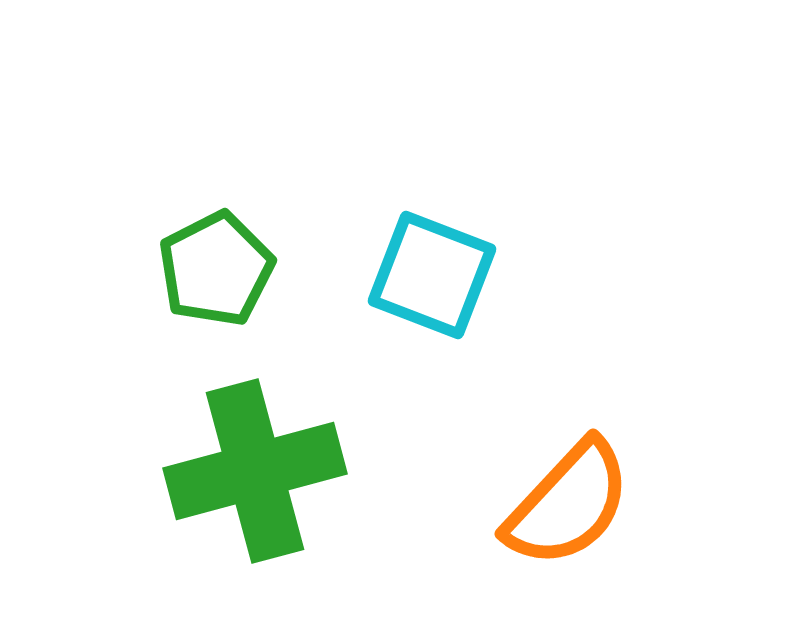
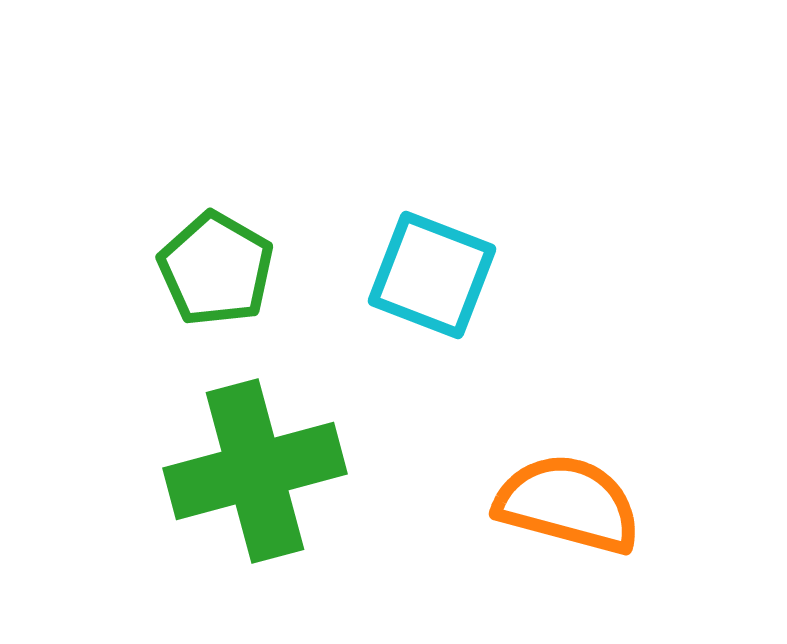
green pentagon: rotated 15 degrees counterclockwise
orange semicircle: rotated 118 degrees counterclockwise
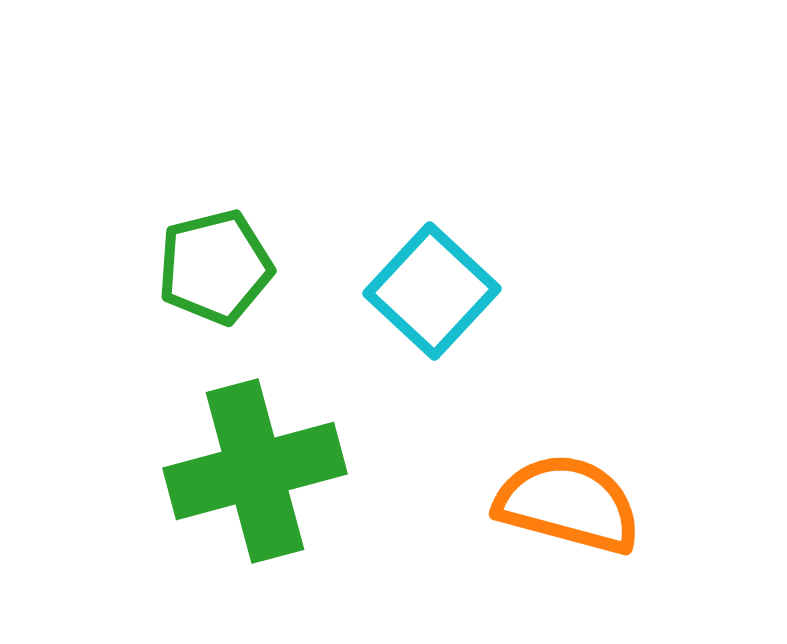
green pentagon: moved 1 px left, 2 px up; rotated 28 degrees clockwise
cyan square: moved 16 px down; rotated 22 degrees clockwise
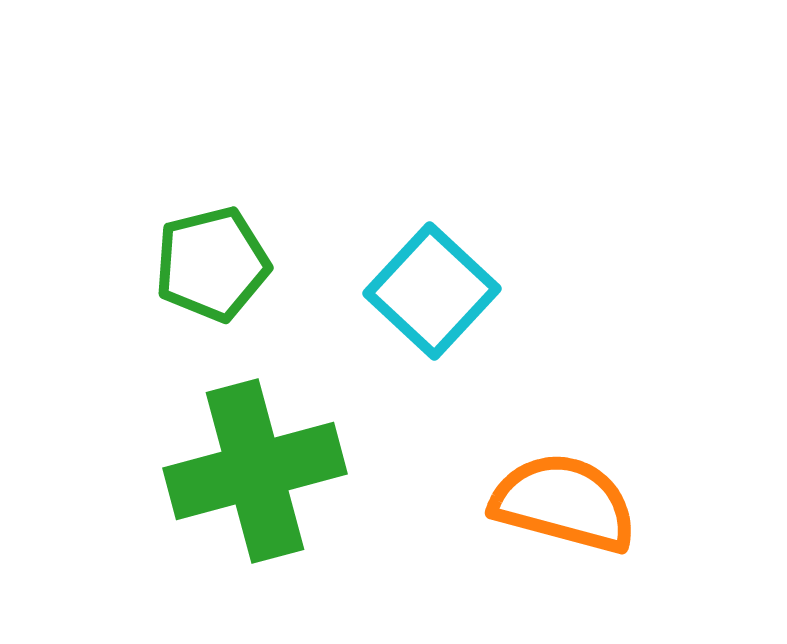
green pentagon: moved 3 px left, 3 px up
orange semicircle: moved 4 px left, 1 px up
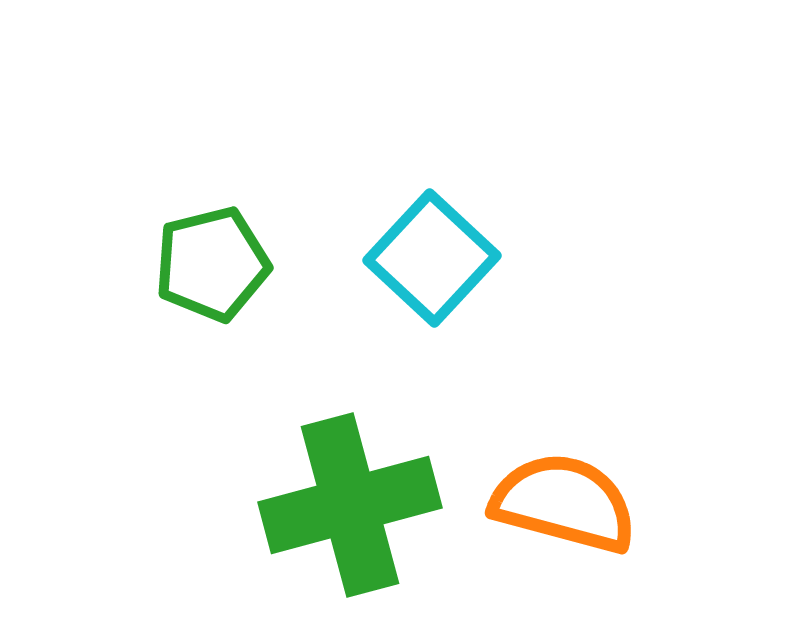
cyan square: moved 33 px up
green cross: moved 95 px right, 34 px down
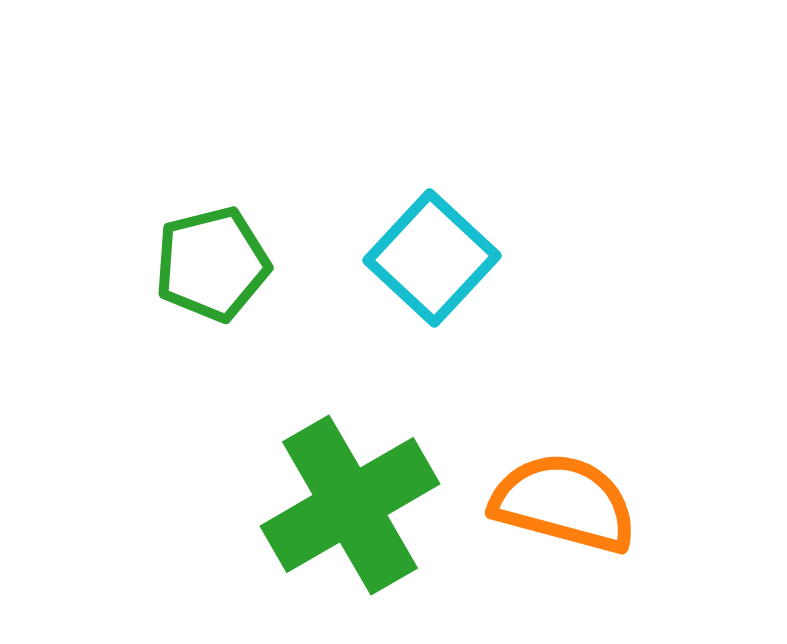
green cross: rotated 15 degrees counterclockwise
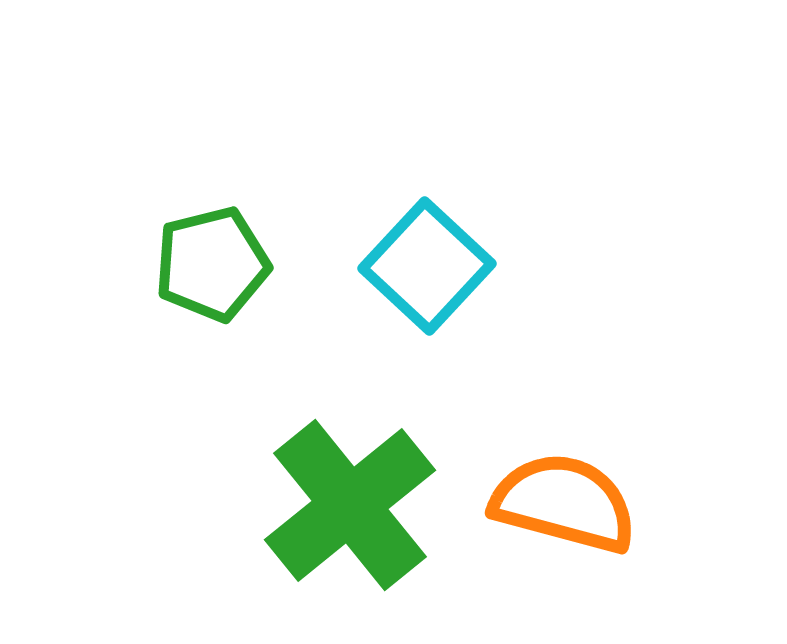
cyan square: moved 5 px left, 8 px down
green cross: rotated 9 degrees counterclockwise
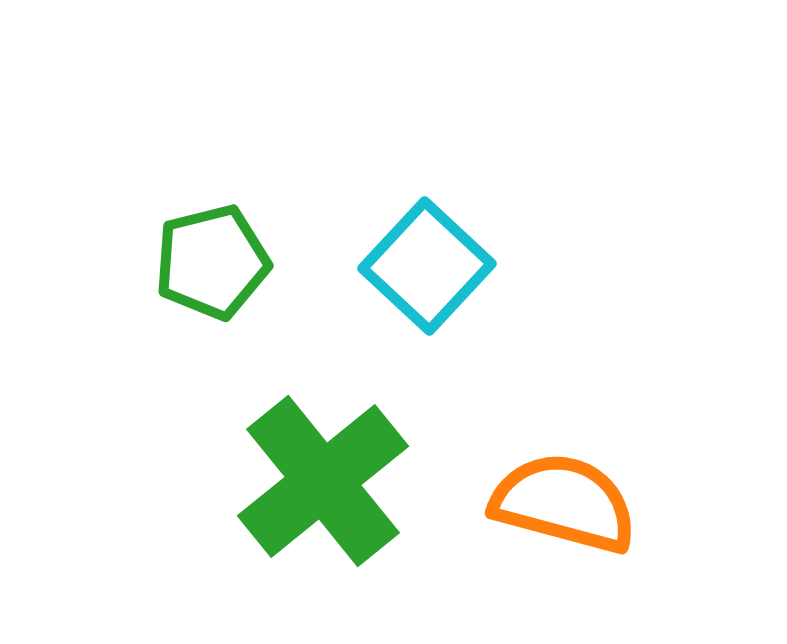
green pentagon: moved 2 px up
green cross: moved 27 px left, 24 px up
